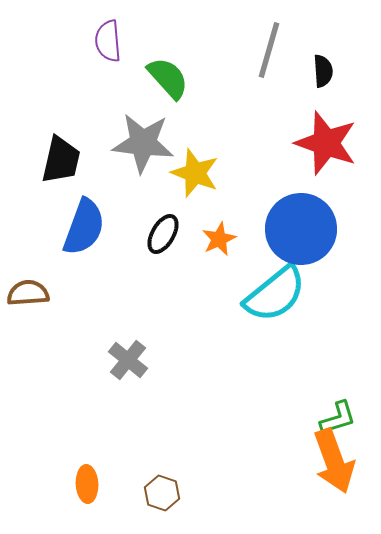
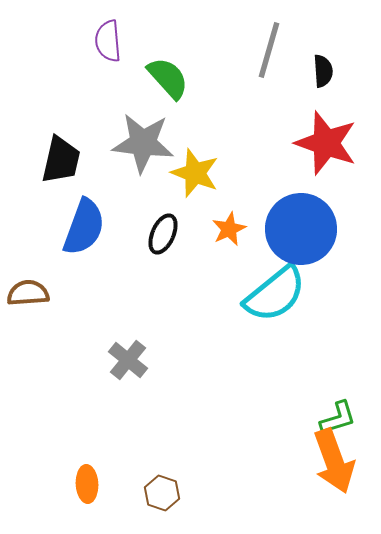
black ellipse: rotated 6 degrees counterclockwise
orange star: moved 10 px right, 10 px up
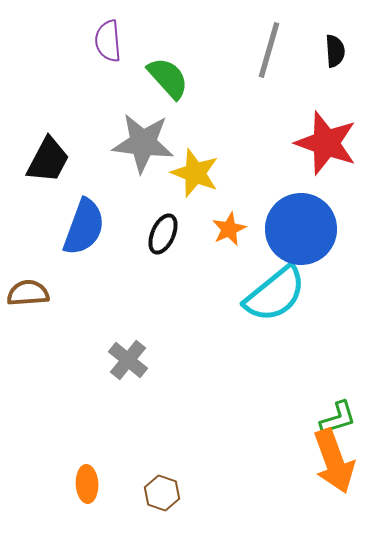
black semicircle: moved 12 px right, 20 px up
black trapezoid: moved 13 px left; rotated 15 degrees clockwise
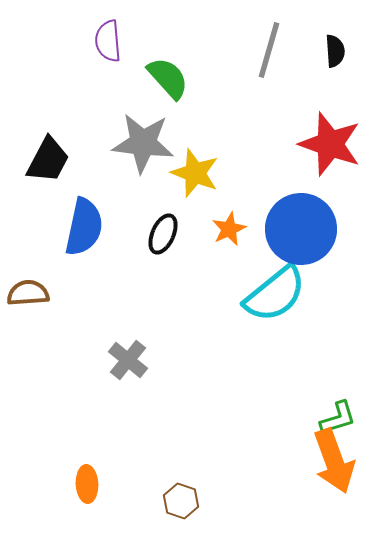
red star: moved 4 px right, 1 px down
blue semicircle: rotated 8 degrees counterclockwise
brown hexagon: moved 19 px right, 8 px down
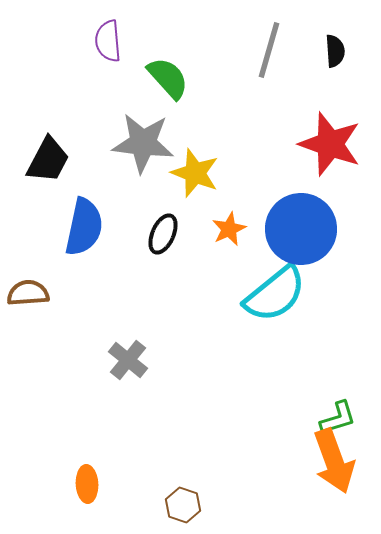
brown hexagon: moved 2 px right, 4 px down
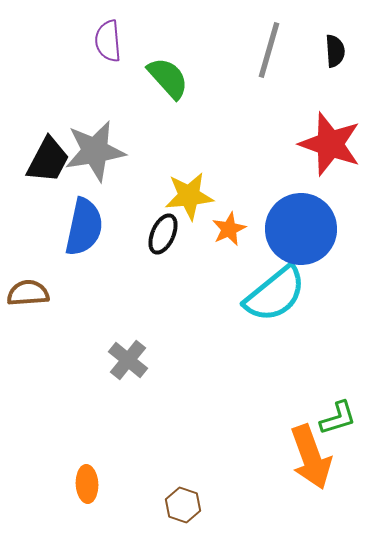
gray star: moved 48 px left, 8 px down; rotated 16 degrees counterclockwise
yellow star: moved 6 px left, 23 px down; rotated 27 degrees counterclockwise
orange arrow: moved 23 px left, 4 px up
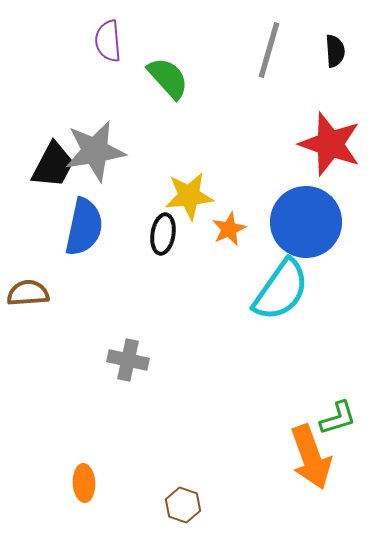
black trapezoid: moved 5 px right, 5 px down
blue circle: moved 5 px right, 7 px up
black ellipse: rotated 15 degrees counterclockwise
cyan semicircle: moved 6 px right, 4 px up; rotated 16 degrees counterclockwise
gray cross: rotated 27 degrees counterclockwise
orange ellipse: moved 3 px left, 1 px up
